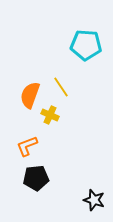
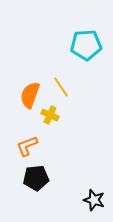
cyan pentagon: rotated 8 degrees counterclockwise
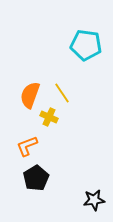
cyan pentagon: rotated 12 degrees clockwise
yellow line: moved 1 px right, 6 px down
yellow cross: moved 1 px left, 2 px down
black pentagon: rotated 25 degrees counterclockwise
black star: rotated 25 degrees counterclockwise
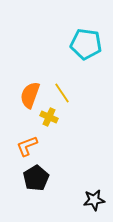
cyan pentagon: moved 1 px up
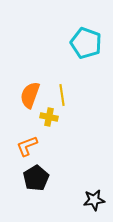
cyan pentagon: moved 1 px up; rotated 12 degrees clockwise
yellow line: moved 2 px down; rotated 25 degrees clockwise
yellow cross: rotated 12 degrees counterclockwise
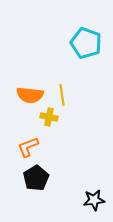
orange semicircle: rotated 104 degrees counterclockwise
orange L-shape: moved 1 px right, 1 px down
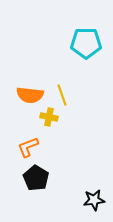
cyan pentagon: rotated 20 degrees counterclockwise
yellow line: rotated 10 degrees counterclockwise
black pentagon: rotated 10 degrees counterclockwise
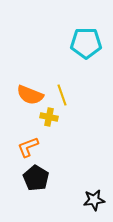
orange semicircle: rotated 16 degrees clockwise
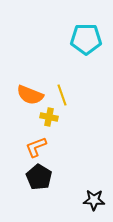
cyan pentagon: moved 4 px up
orange L-shape: moved 8 px right
black pentagon: moved 3 px right, 1 px up
black star: rotated 10 degrees clockwise
